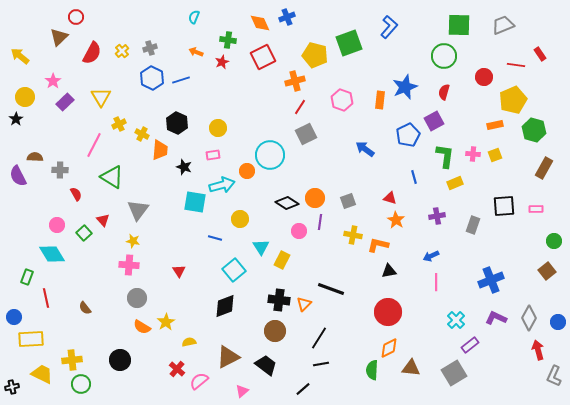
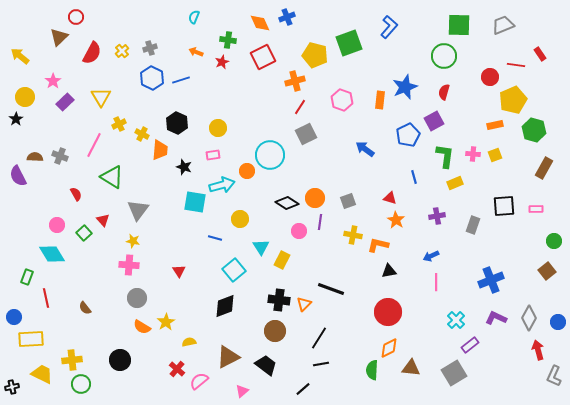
red circle at (484, 77): moved 6 px right
gray cross at (60, 170): moved 14 px up; rotated 21 degrees clockwise
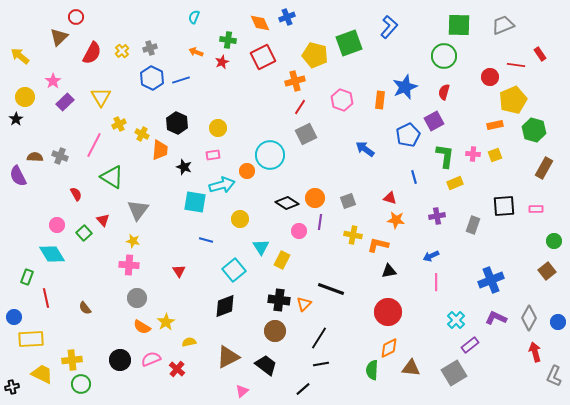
orange star at (396, 220): rotated 24 degrees counterclockwise
blue line at (215, 238): moved 9 px left, 2 px down
red arrow at (538, 350): moved 3 px left, 2 px down
pink semicircle at (199, 381): moved 48 px left, 22 px up; rotated 18 degrees clockwise
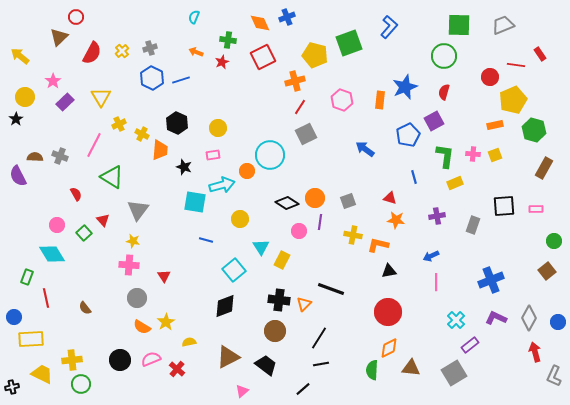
red triangle at (179, 271): moved 15 px left, 5 px down
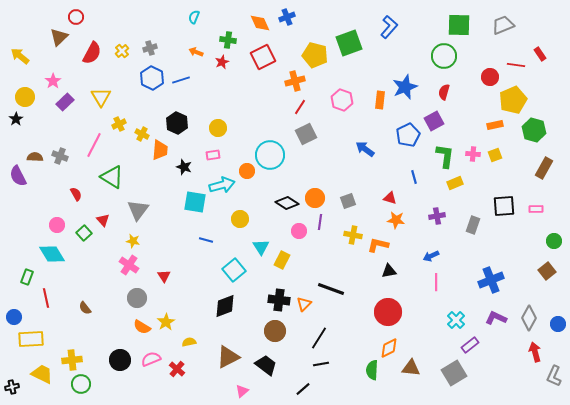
pink cross at (129, 265): rotated 30 degrees clockwise
blue circle at (558, 322): moved 2 px down
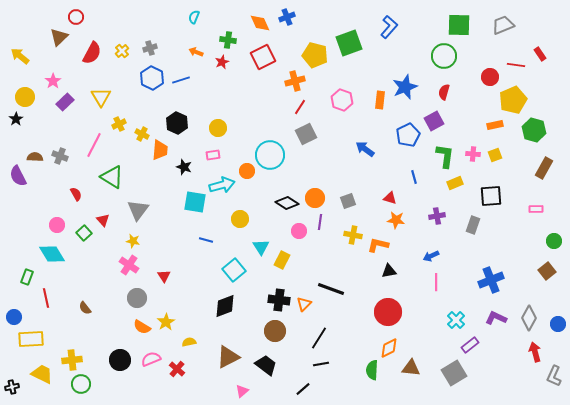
black square at (504, 206): moved 13 px left, 10 px up
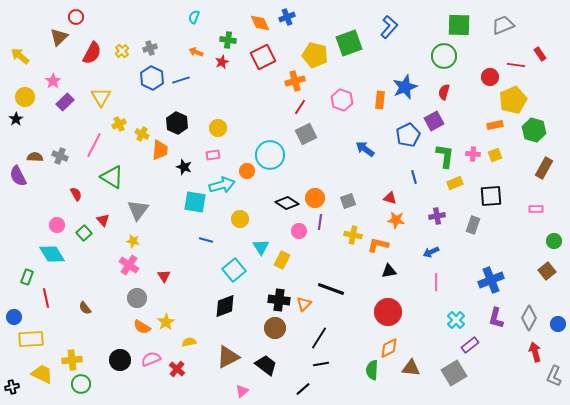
blue arrow at (431, 256): moved 4 px up
purple L-shape at (496, 318): rotated 100 degrees counterclockwise
brown circle at (275, 331): moved 3 px up
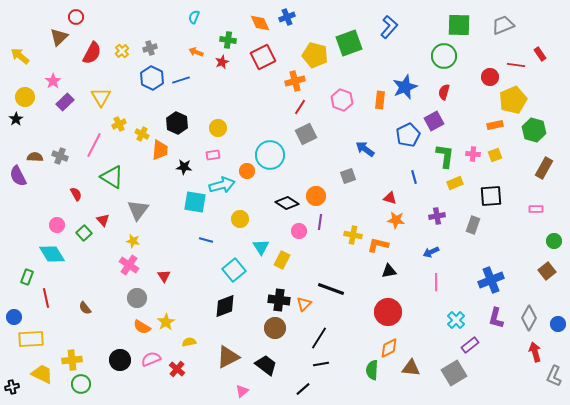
black star at (184, 167): rotated 14 degrees counterclockwise
orange circle at (315, 198): moved 1 px right, 2 px up
gray square at (348, 201): moved 25 px up
